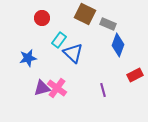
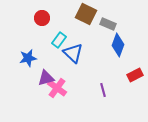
brown square: moved 1 px right
purple triangle: moved 4 px right, 10 px up
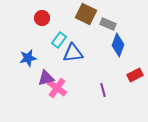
blue triangle: rotated 50 degrees counterclockwise
